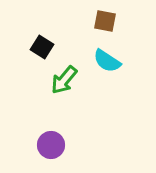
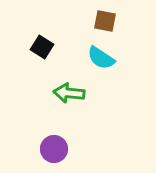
cyan semicircle: moved 6 px left, 3 px up
green arrow: moved 5 px right, 13 px down; rotated 56 degrees clockwise
purple circle: moved 3 px right, 4 px down
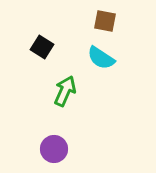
green arrow: moved 4 px left, 2 px up; rotated 108 degrees clockwise
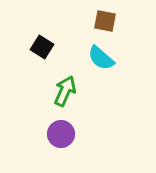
cyan semicircle: rotated 8 degrees clockwise
purple circle: moved 7 px right, 15 px up
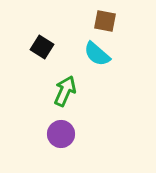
cyan semicircle: moved 4 px left, 4 px up
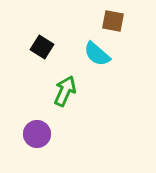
brown square: moved 8 px right
purple circle: moved 24 px left
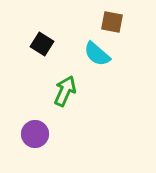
brown square: moved 1 px left, 1 px down
black square: moved 3 px up
purple circle: moved 2 px left
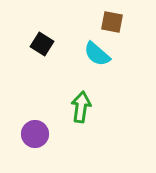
green arrow: moved 16 px right, 16 px down; rotated 16 degrees counterclockwise
